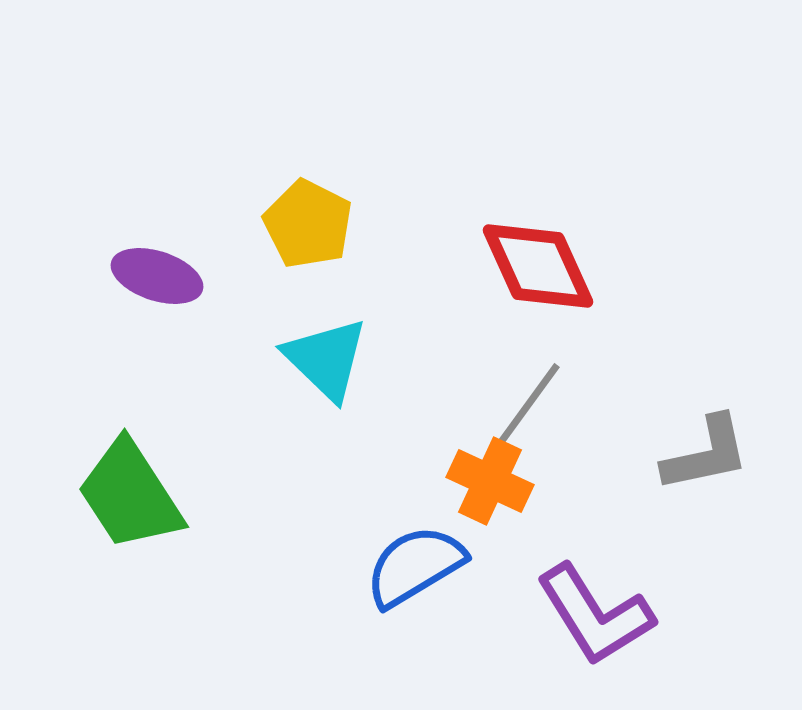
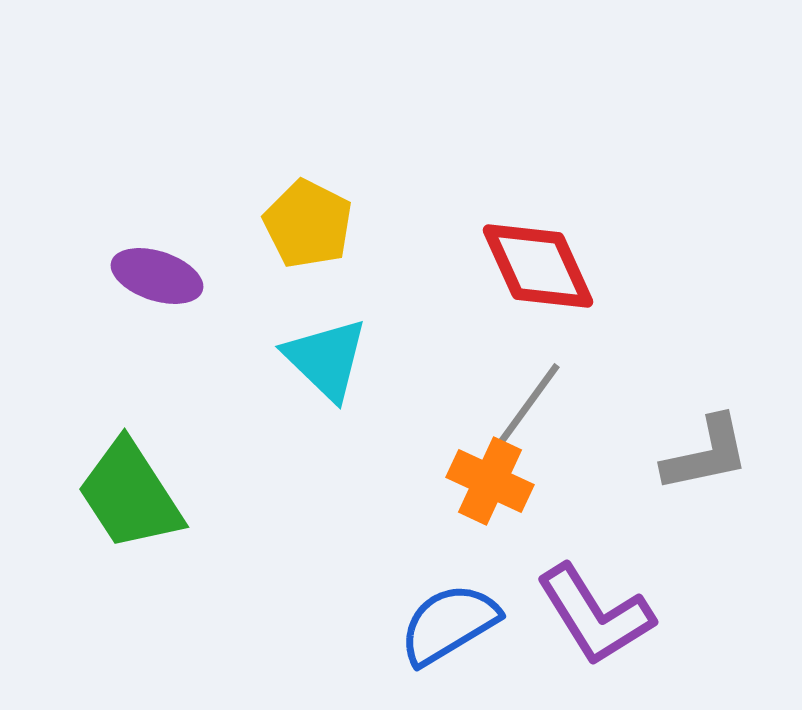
blue semicircle: moved 34 px right, 58 px down
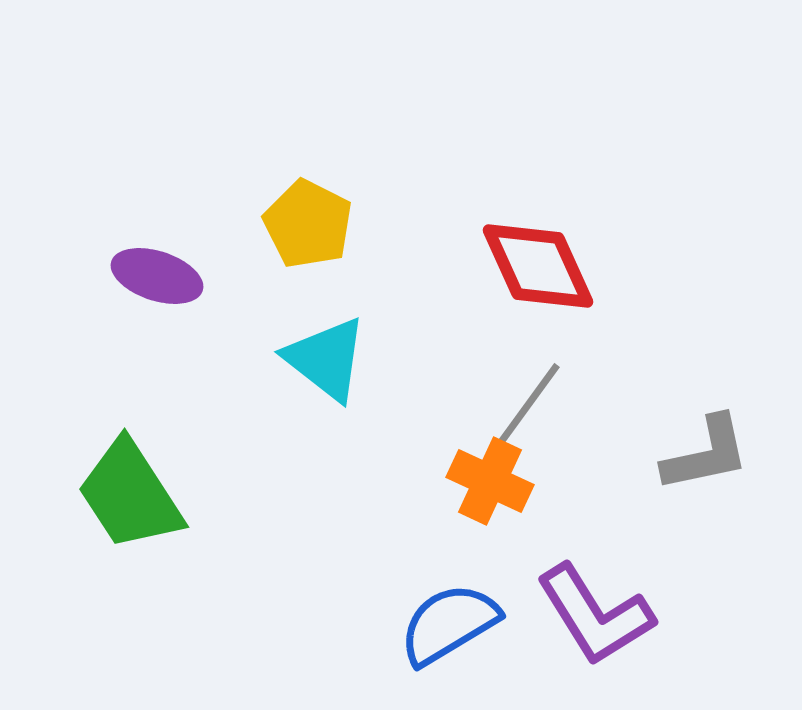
cyan triangle: rotated 6 degrees counterclockwise
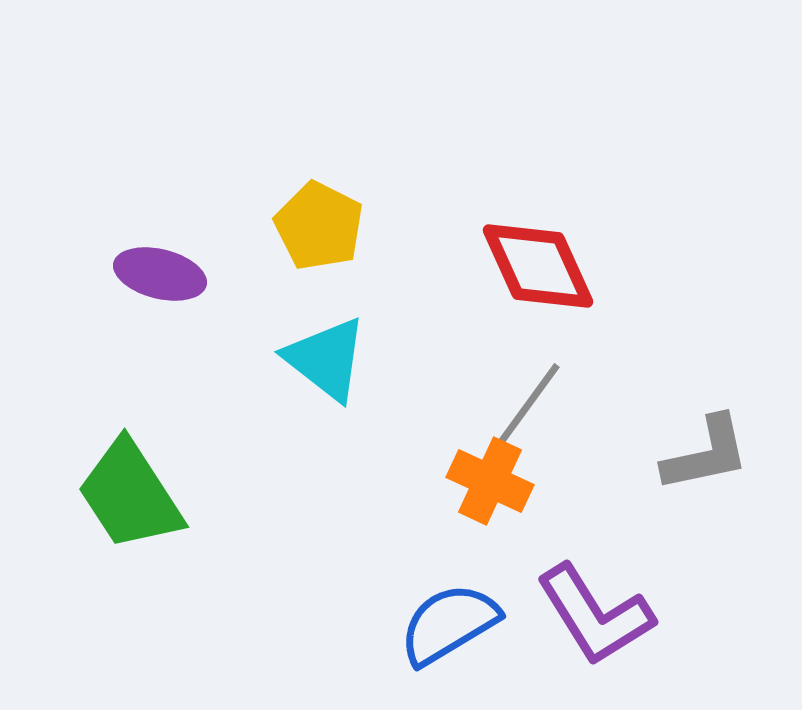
yellow pentagon: moved 11 px right, 2 px down
purple ellipse: moved 3 px right, 2 px up; rotated 4 degrees counterclockwise
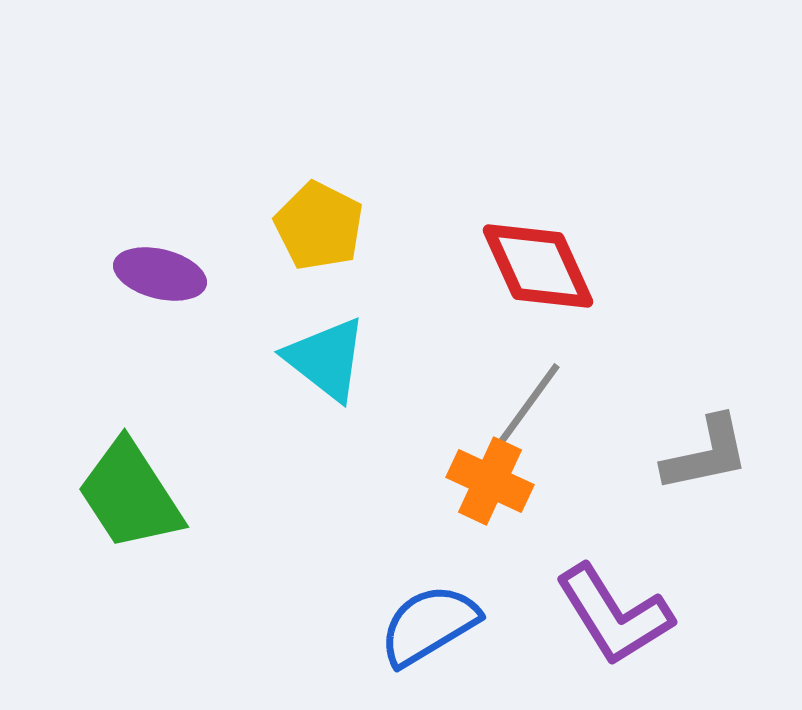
purple L-shape: moved 19 px right
blue semicircle: moved 20 px left, 1 px down
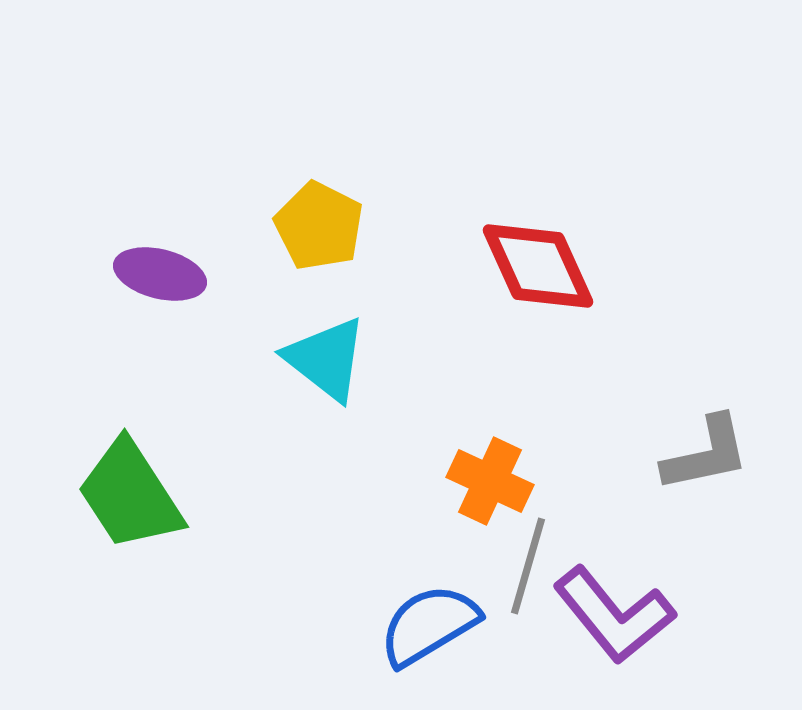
gray line: moved 161 px down; rotated 20 degrees counterclockwise
purple L-shape: rotated 7 degrees counterclockwise
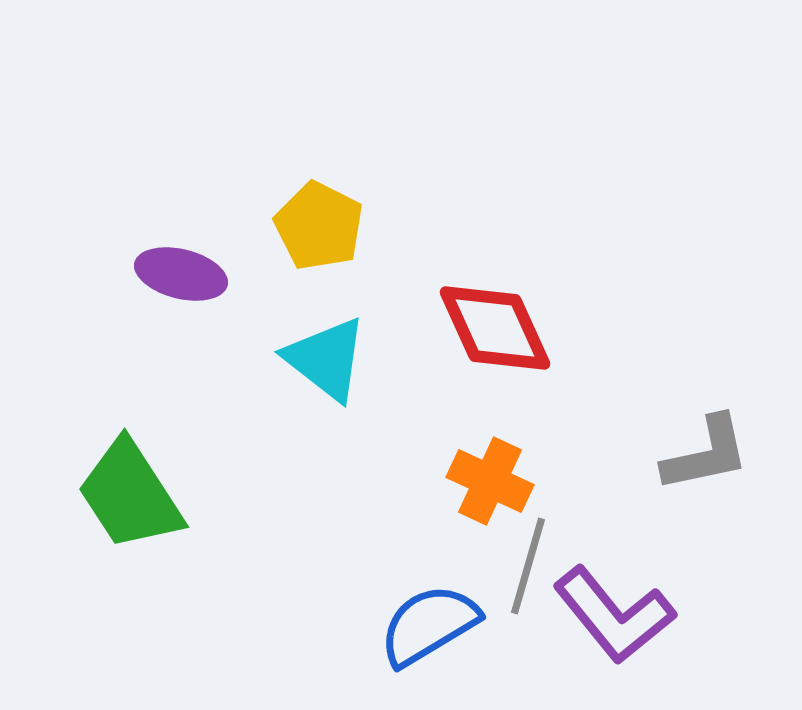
red diamond: moved 43 px left, 62 px down
purple ellipse: moved 21 px right
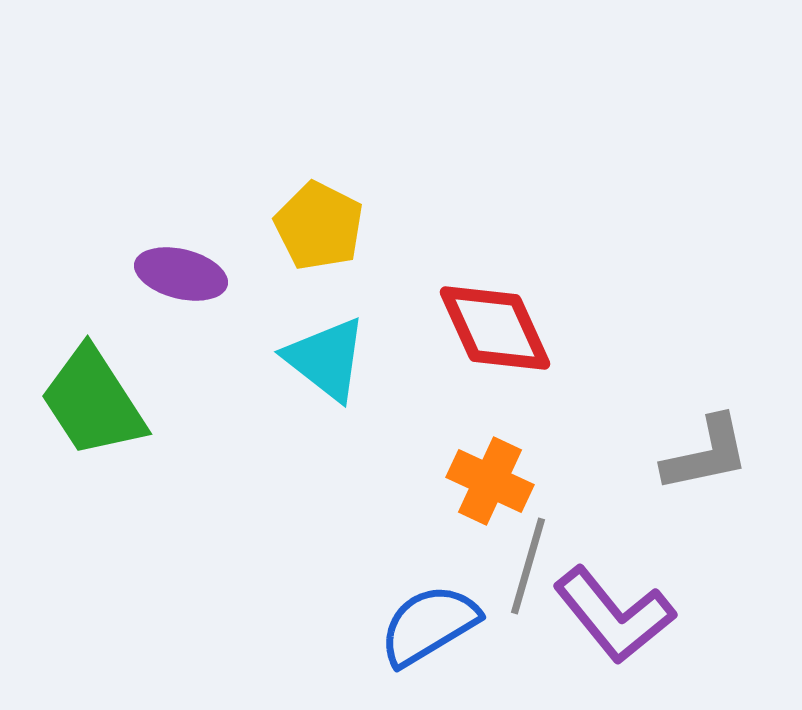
green trapezoid: moved 37 px left, 93 px up
